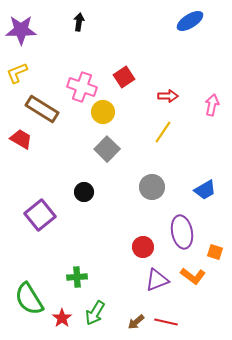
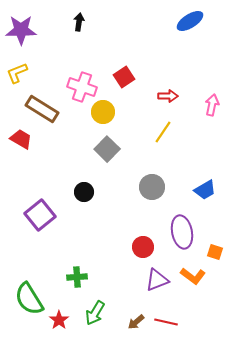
red star: moved 3 px left, 2 px down
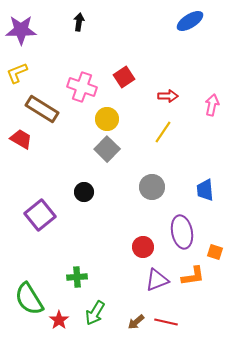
yellow circle: moved 4 px right, 7 px down
blue trapezoid: rotated 115 degrees clockwise
orange L-shape: rotated 45 degrees counterclockwise
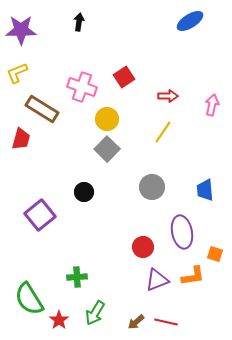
red trapezoid: rotated 75 degrees clockwise
orange square: moved 2 px down
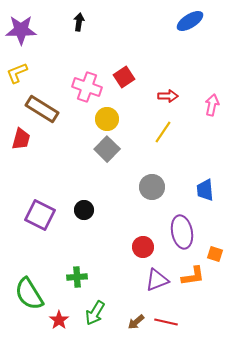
pink cross: moved 5 px right
black circle: moved 18 px down
purple square: rotated 24 degrees counterclockwise
green semicircle: moved 5 px up
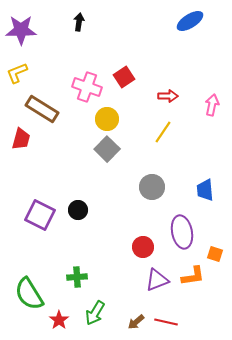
black circle: moved 6 px left
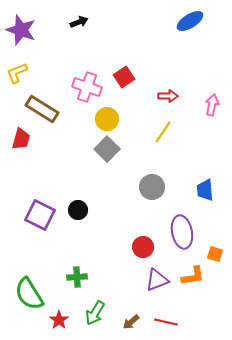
black arrow: rotated 60 degrees clockwise
purple star: rotated 20 degrees clockwise
brown arrow: moved 5 px left
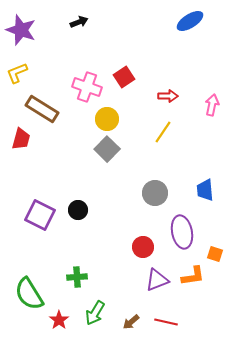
gray circle: moved 3 px right, 6 px down
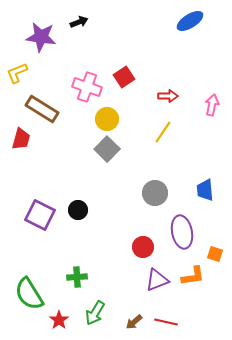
purple star: moved 20 px right, 7 px down; rotated 12 degrees counterclockwise
brown arrow: moved 3 px right
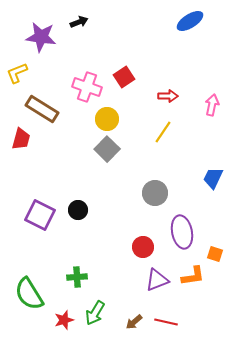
blue trapezoid: moved 8 px right, 12 px up; rotated 30 degrees clockwise
red star: moved 5 px right; rotated 18 degrees clockwise
